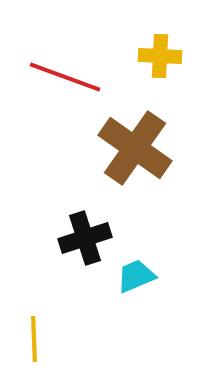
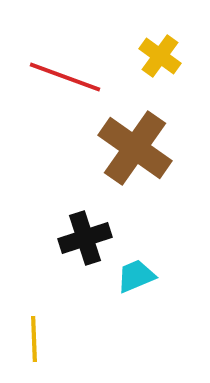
yellow cross: rotated 33 degrees clockwise
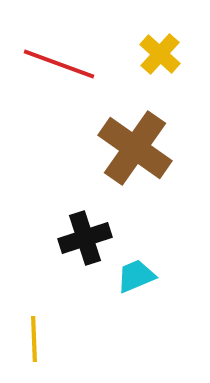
yellow cross: moved 2 px up; rotated 6 degrees clockwise
red line: moved 6 px left, 13 px up
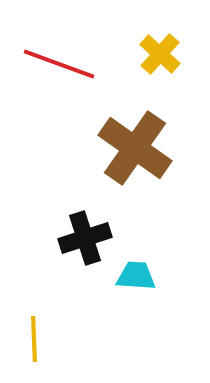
cyan trapezoid: rotated 27 degrees clockwise
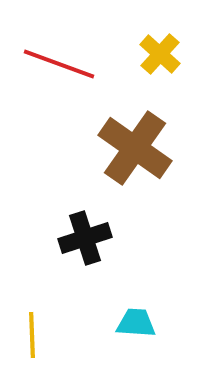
cyan trapezoid: moved 47 px down
yellow line: moved 2 px left, 4 px up
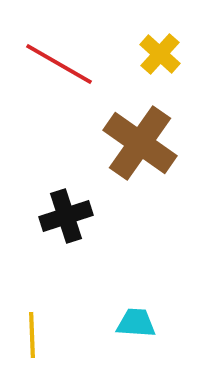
red line: rotated 10 degrees clockwise
brown cross: moved 5 px right, 5 px up
black cross: moved 19 px left, 22 px up
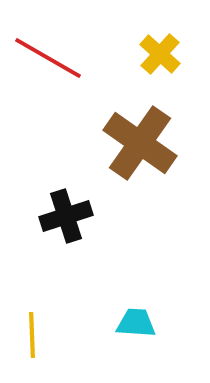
red line: moved 11 px left, 6 px up
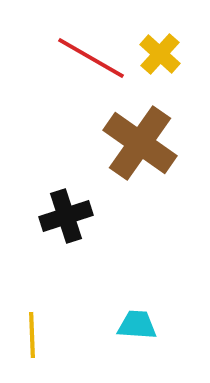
red line: moved 43 px right
cyan trapezoid: moved 1 px right, 2 px down
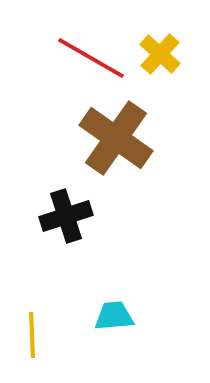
brown cross: moved 24 px left, 5 px up
cyan trapezoid: moved 23 px left, 9 px up; rotated 9 degrees counterclockwise
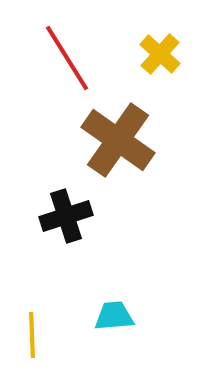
red line: moved 24 px left; rotated 28 degrees clockwise
brown cross: moved 2 px right, 2 px down
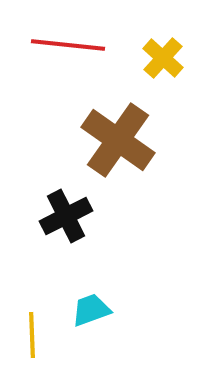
yellow cross: moved 3 px right, 4 px down
red line: moved 1 px right, 13 px up; rotated 52 degrees counterclockwise
black cross: rotated 9 degrees counterclockwise
cyan trapezoid: moved 23 px left, 6 px up; rotated 15 degrees counterclockwise
